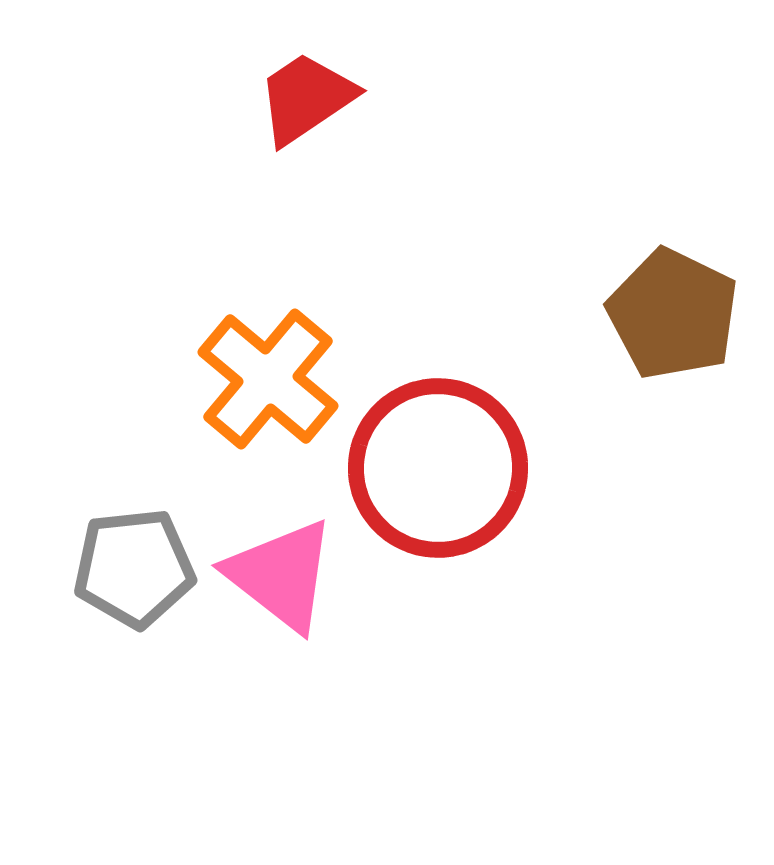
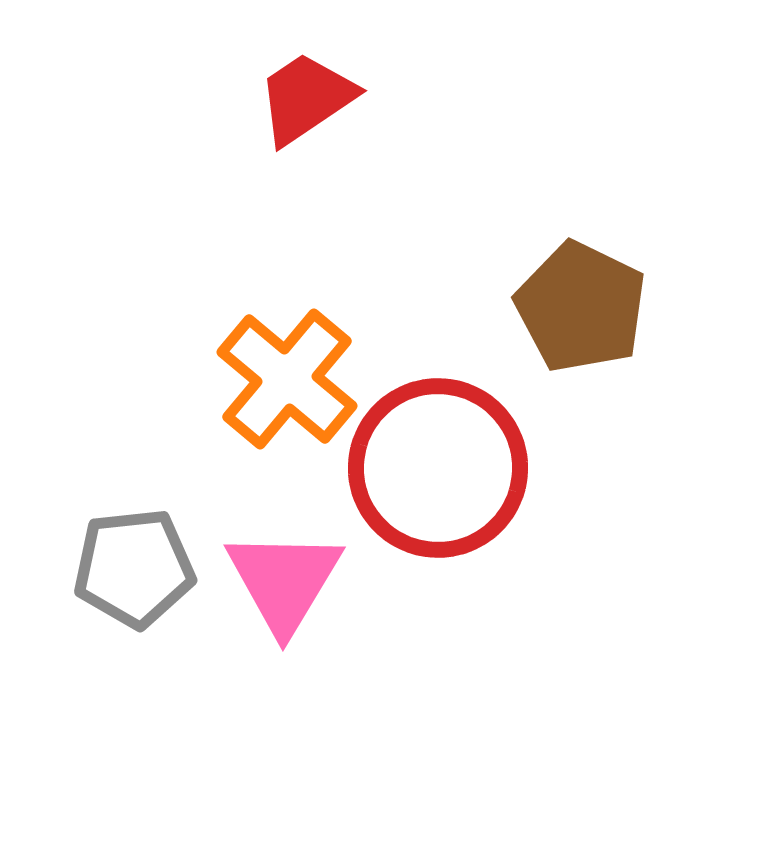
brown pentagon: moved 92 px left, 7 px up
orange cross: moved 19 px right
pink triangle: moved 3 px right, 6 px down; rotated 23 degrees clockwise
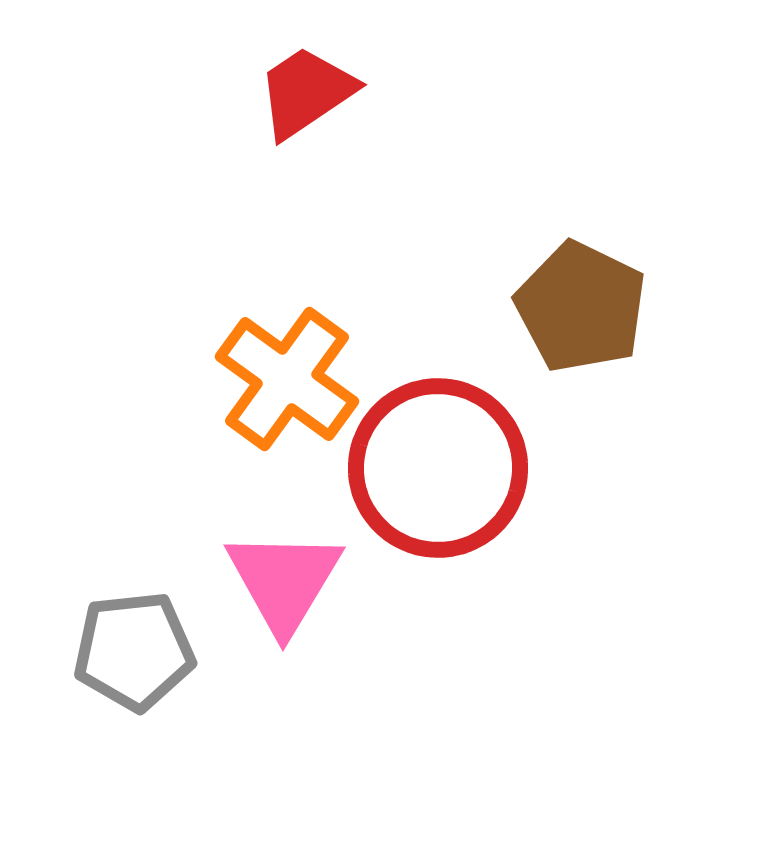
red trapezoid: moved 6 px up
orange cross: rotated 4 degrees counterclockwise
gray pentagon: moved 83 px down
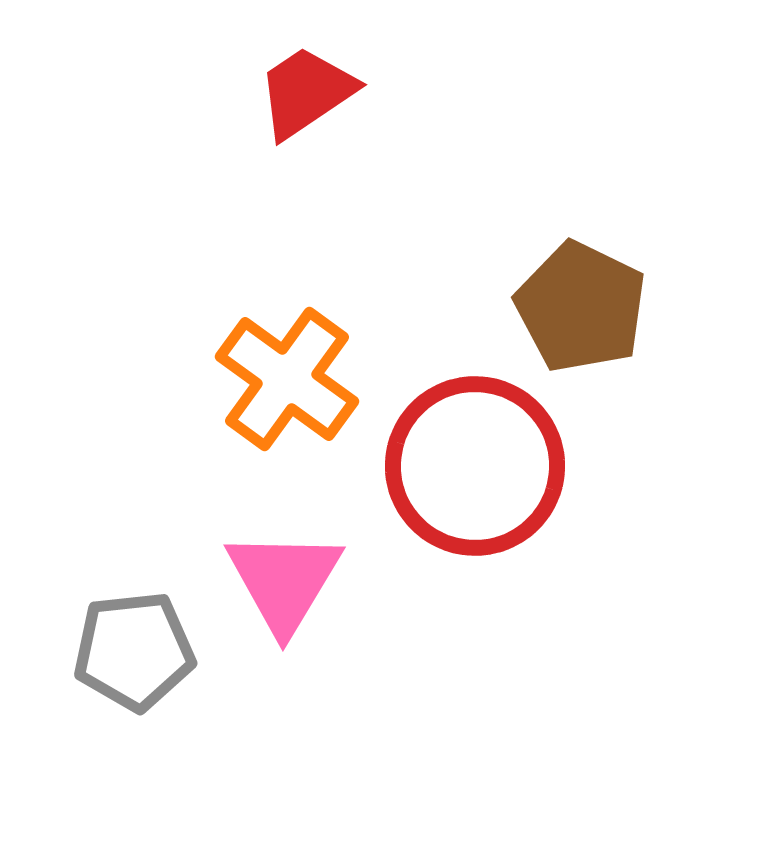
red circle: moved 37 px right, 2 px up
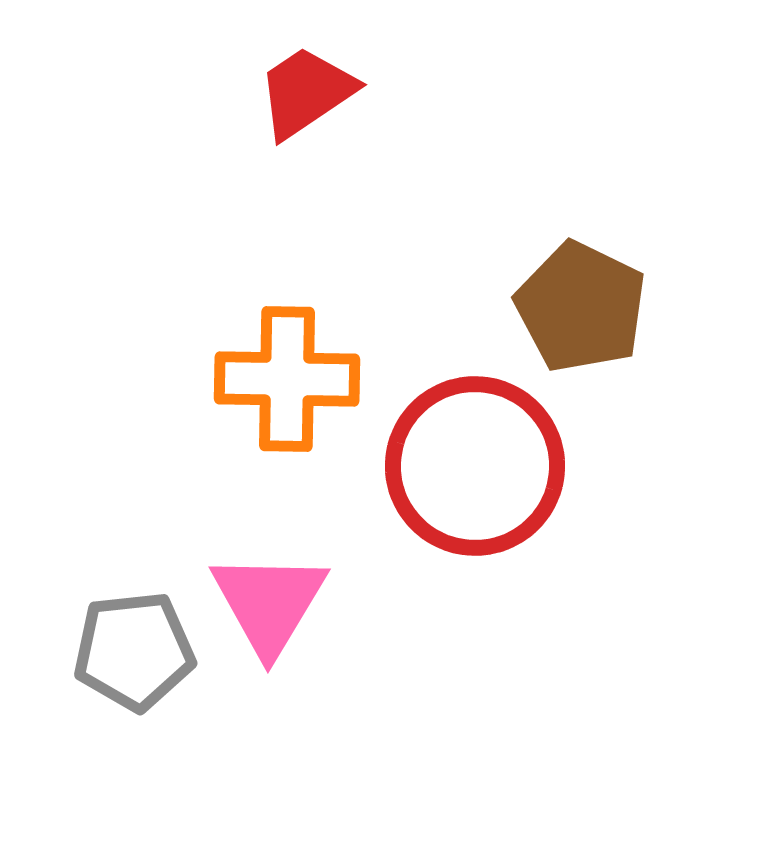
orange cross: rotated 35 degrees counterclockwise
pink triangle: moved 15 px left, 22 px down
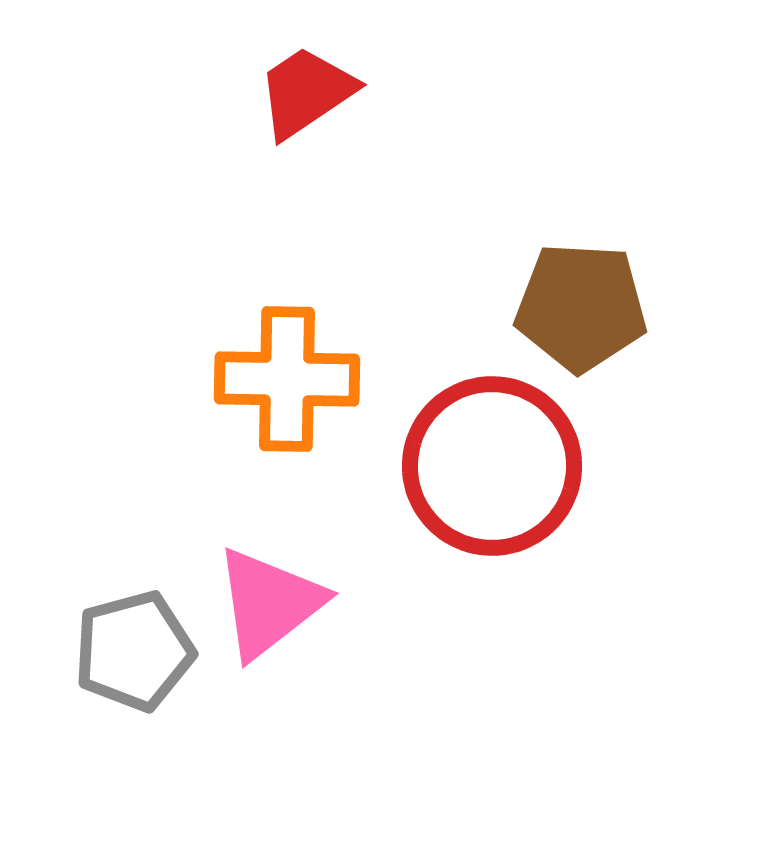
brown pentagon: rotated 23 degrees counterclockwise
red circle: moved 17 px right
pink triangle: rotated 21 degrees clockwise
gray pentagon: rotated 9 degrees counterclockwise
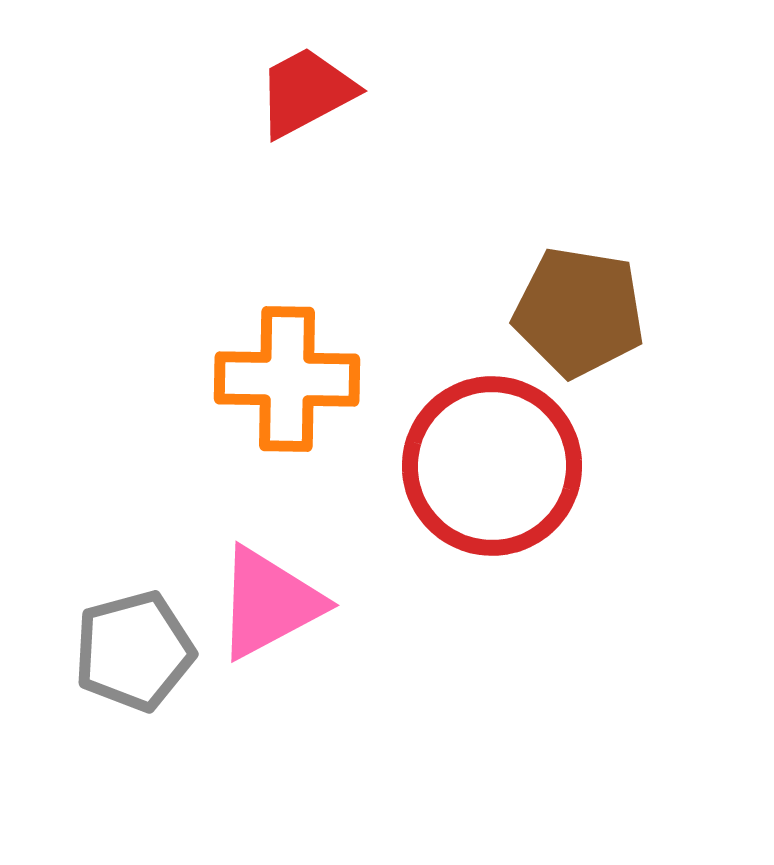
red trapezoid: rotated 6 degrees clockwise
brown pentagon: moved 2 px left, 5 px down; rotated 6 degrees clockwise
pink triangle: rotated 10 degrees clockwise
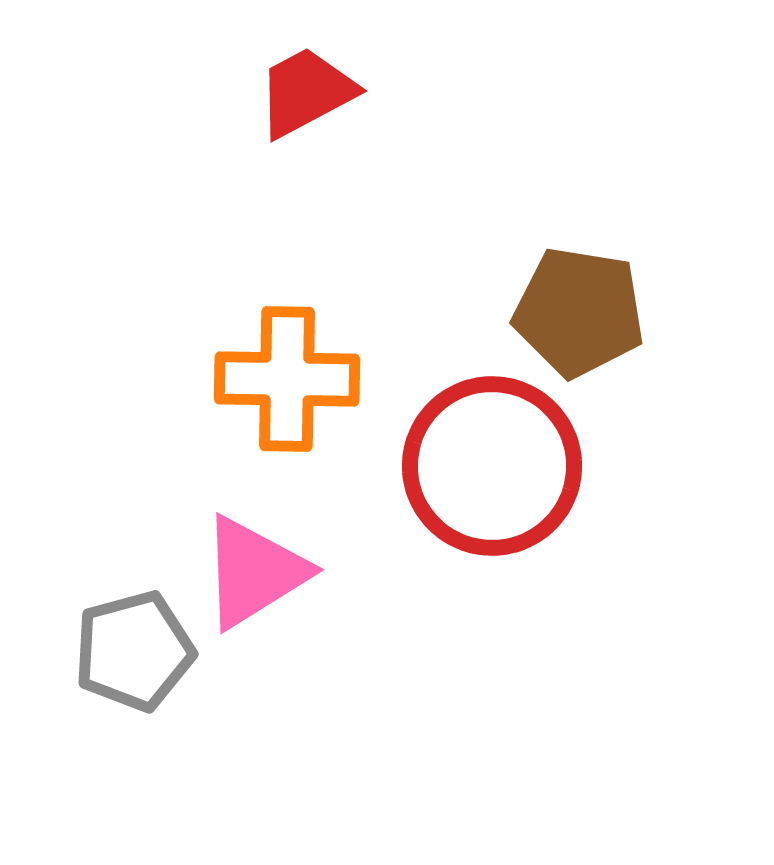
pink triangle: moved 15 px left, 31 px up; rotated 4 degrees counterclockwise
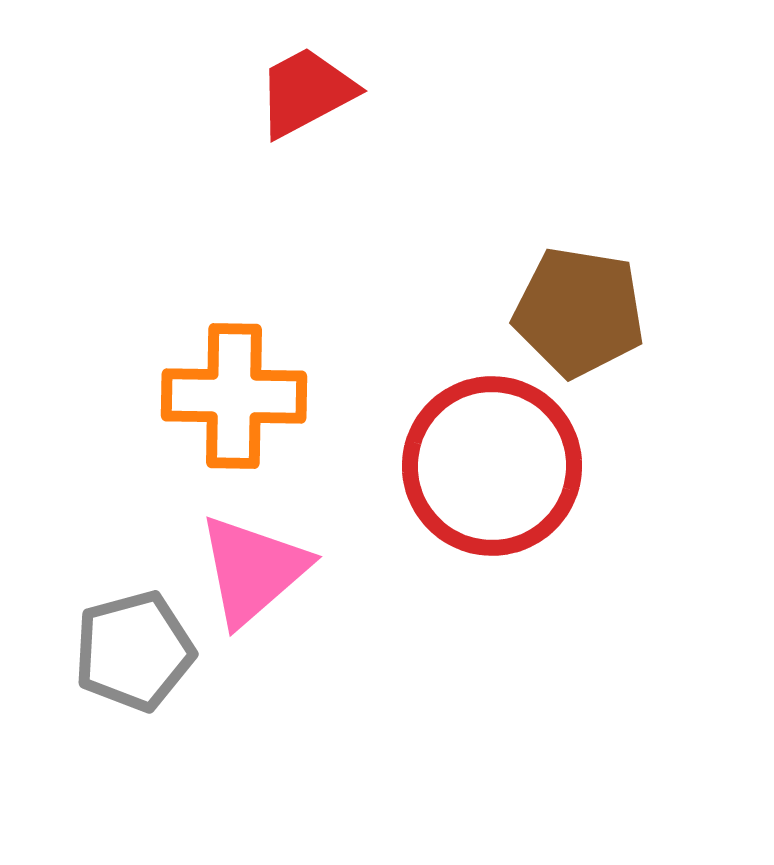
orange cross: moved 53 px left, 17 px down
pink triangle: moved 1 px left, 2 px up; rotated 9 degrees counterclockwise
